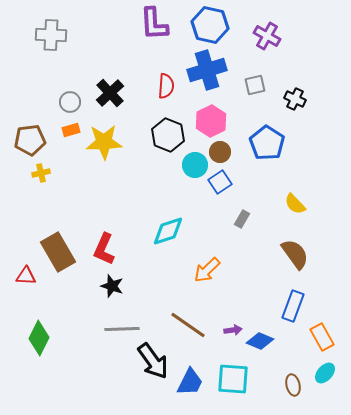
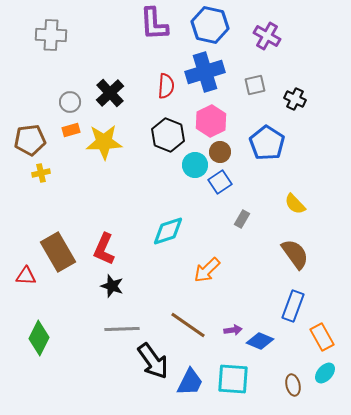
blue cross at (207, 70): moved 2 px left, 2 px down
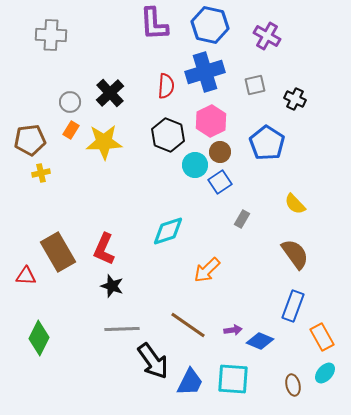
orange rectangle at (71, 130): rotated 42 degrees counterclockwise
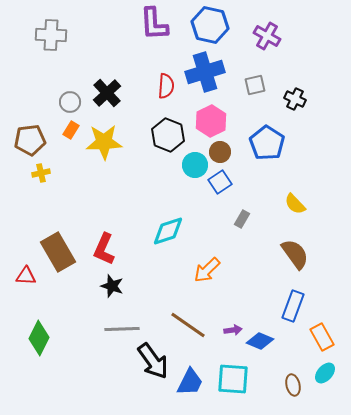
black cross at (110, 93): moved 3 px left
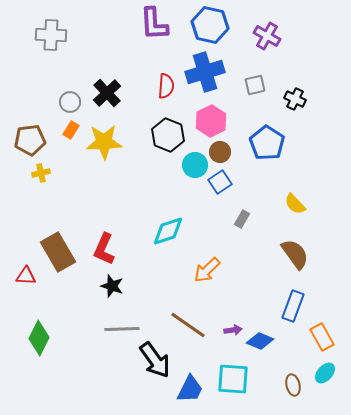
black arrow at (153, 361): moved 2 px right, 1 px up
blue trapezoid at (190, 382): moved 7 px down
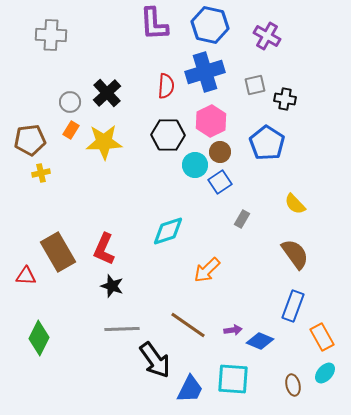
black cross at (295, 99): moved 10 px left; rotated 15 degrees counterclockwise
black hexagon at (168, 135): rotated 20 degrees counterclockwise
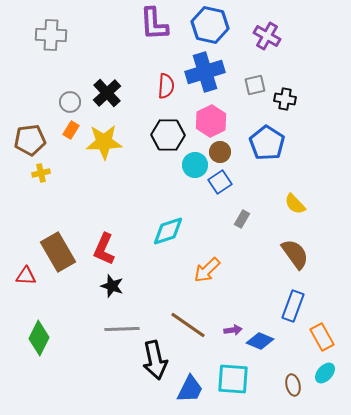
black arrow at (155, 360): rotated 24 degrees clockwise
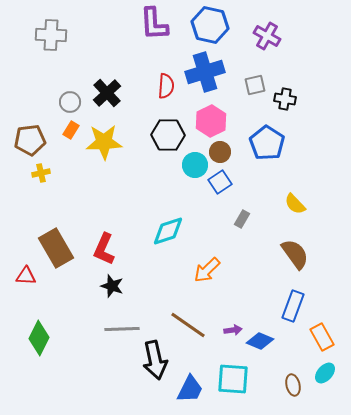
brown rectangle at (58, 252): moved 2 px left, 4 px up
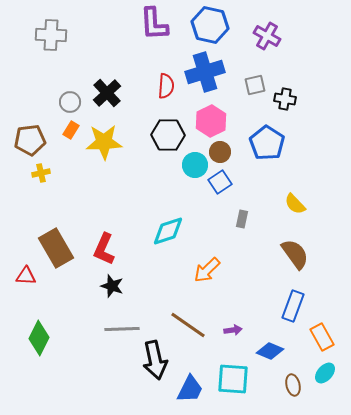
gray rectangle at (242, 219): rotated 18 degrees counterclockwise
blue diamond at (260, 341): moved 10 px right, 10 px down
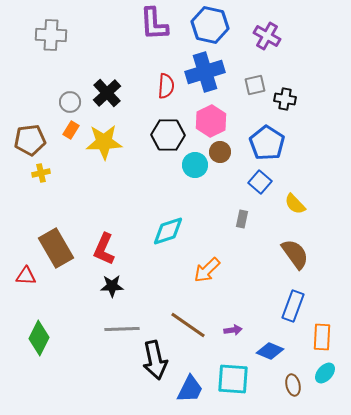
blue square at (220, 182): moved 40 px right; rotated 15 degrees counterclockwise
black star at (112, 286): rotated 20 degrees counterclockwise
orange rectangle at (322, 337): rotated 32 degrees clockwise
